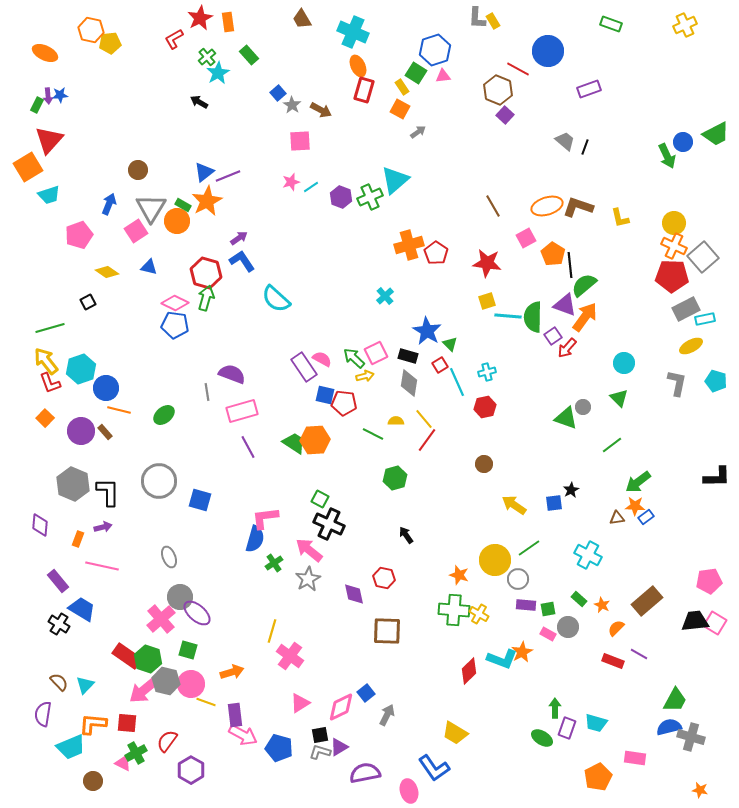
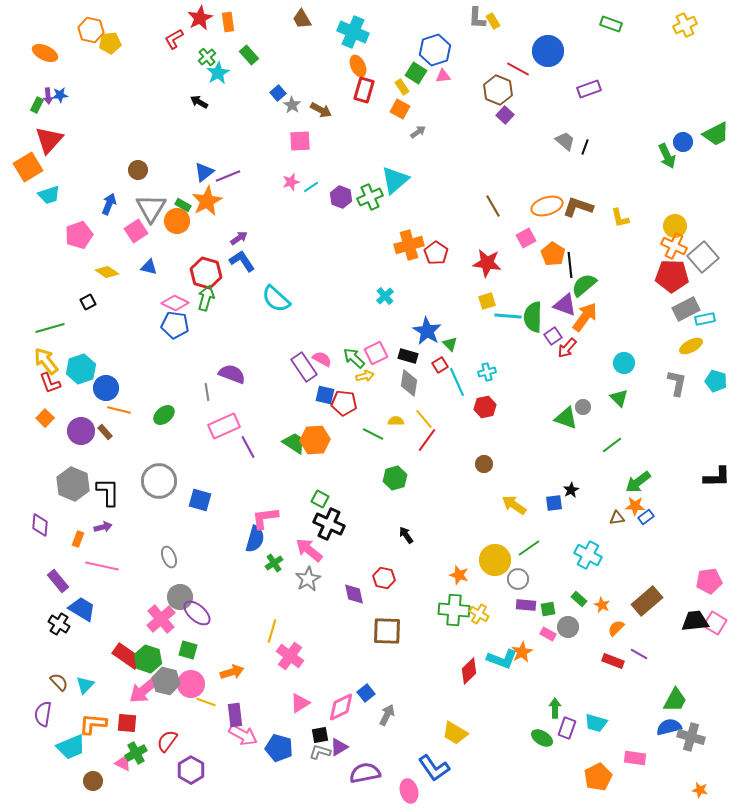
yellow circle at (674, 223): moved 1 px right, 3 px down
pink rectangle at (242, 411): moved 18 px left, 15 px down; rotated 8 degrees counterclockwise
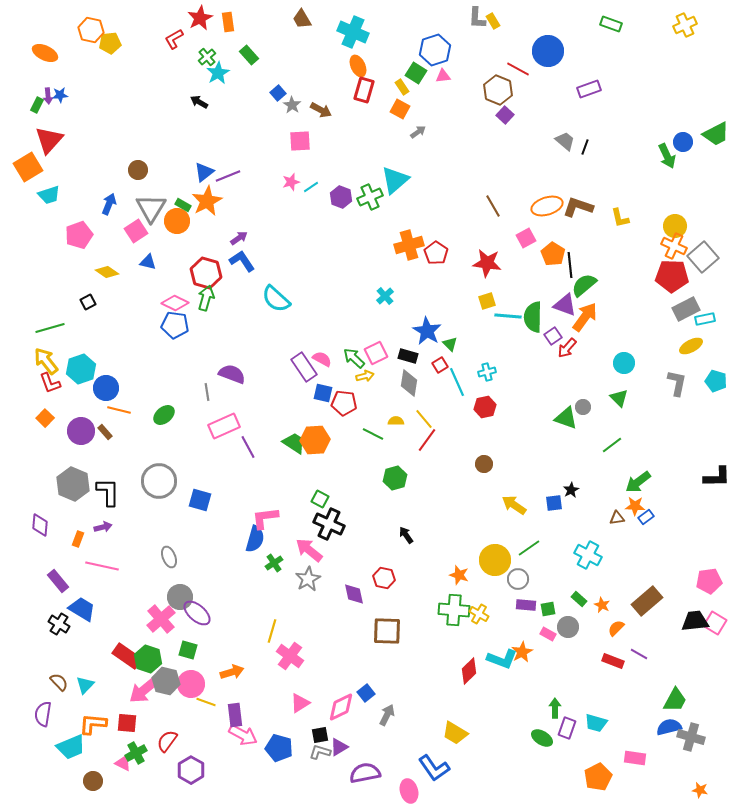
blue triangle at (149, 267): moved 1 px left, 5 px up
blue square at (325, 395): moved 2 px left, 2 px up
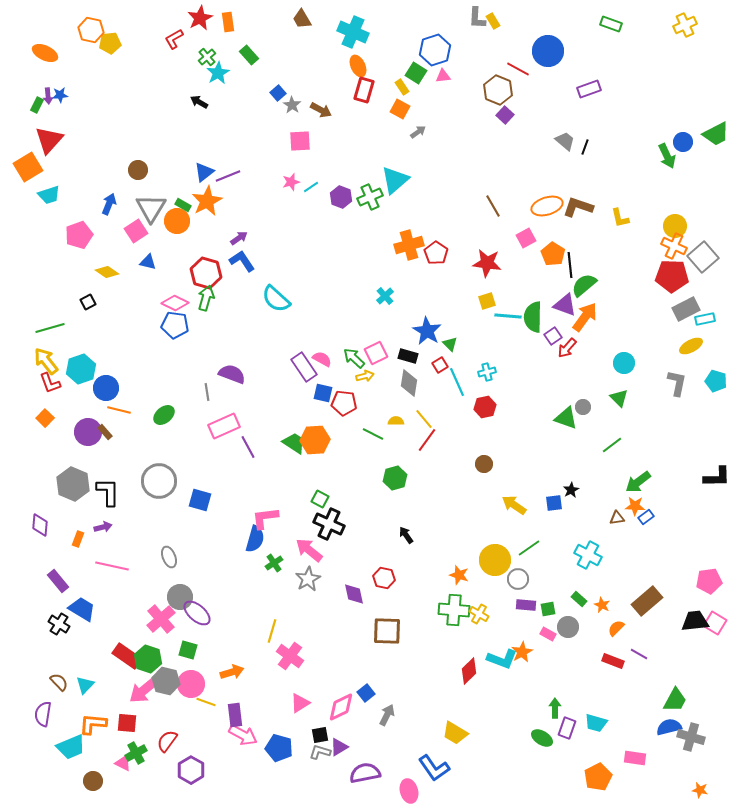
purple circle at (81, 431): moved 7 px right, 1 px down
pink line at (102, 566): moved 10 px right
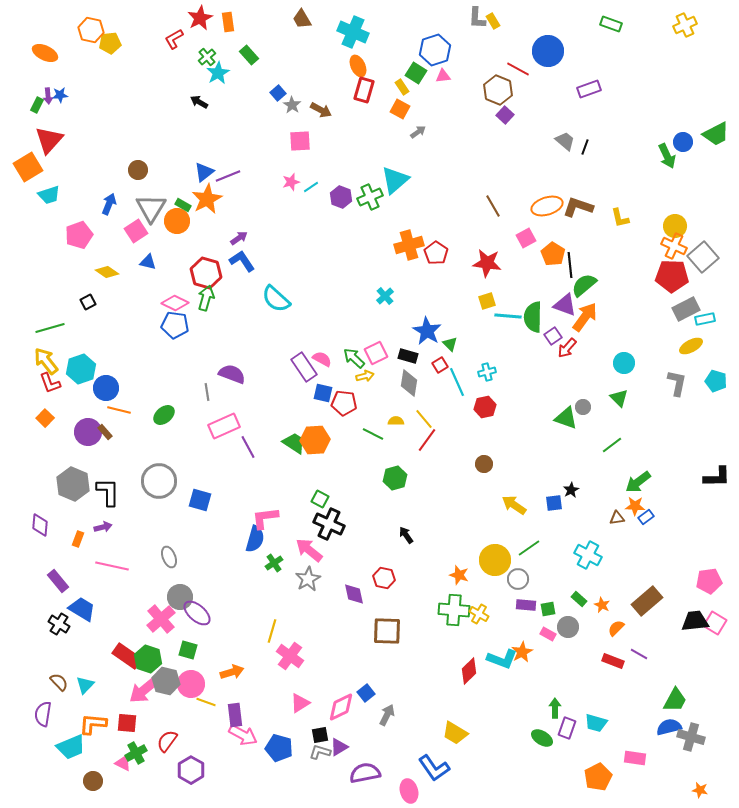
orange star at (207, 201): moved 2 px up
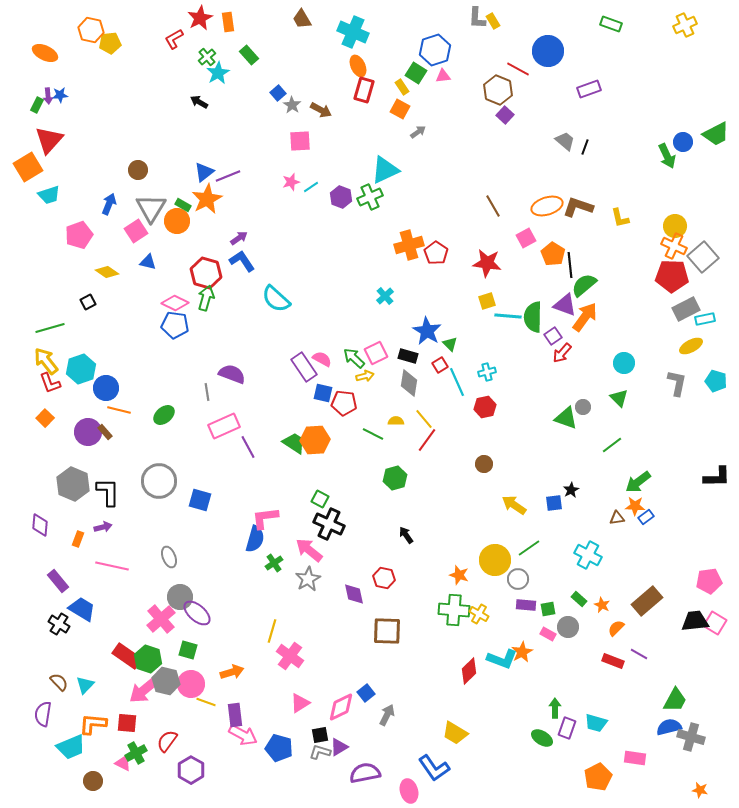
cyan triangle at (395, 180): moved 10 px left, 10 px up; rotated 16 degrees clockwise
red arrow at (567, 348): moved 5 px left, 5 px down
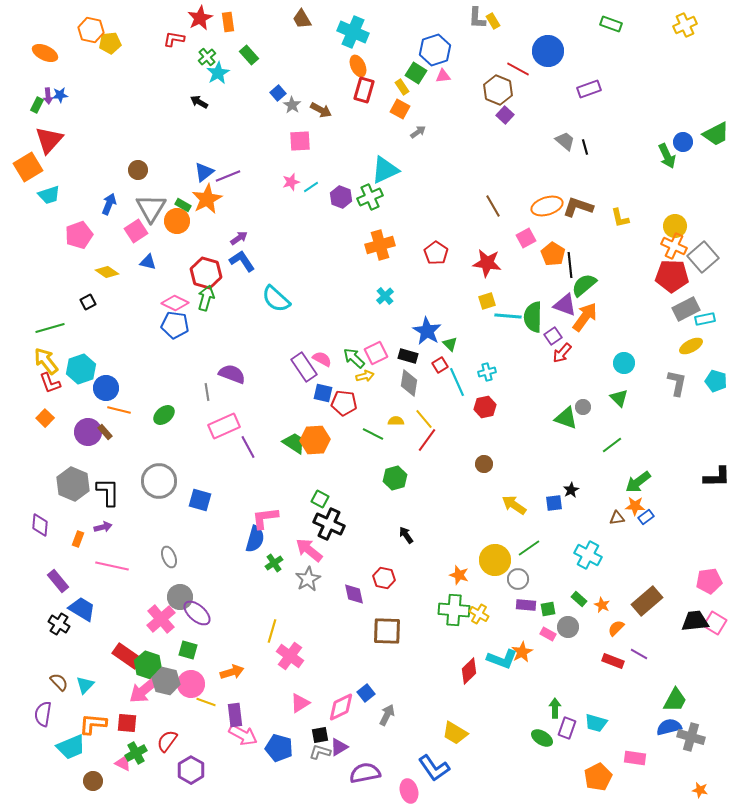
red L-shape at (174, 39): rotated 40 degrees clockwise
black line at (585, 147): rotated 35 degrees counterclockwise
orange cross at (409, 245): moved 29 px left
green hexagon at (148, 659): moved 6 px down
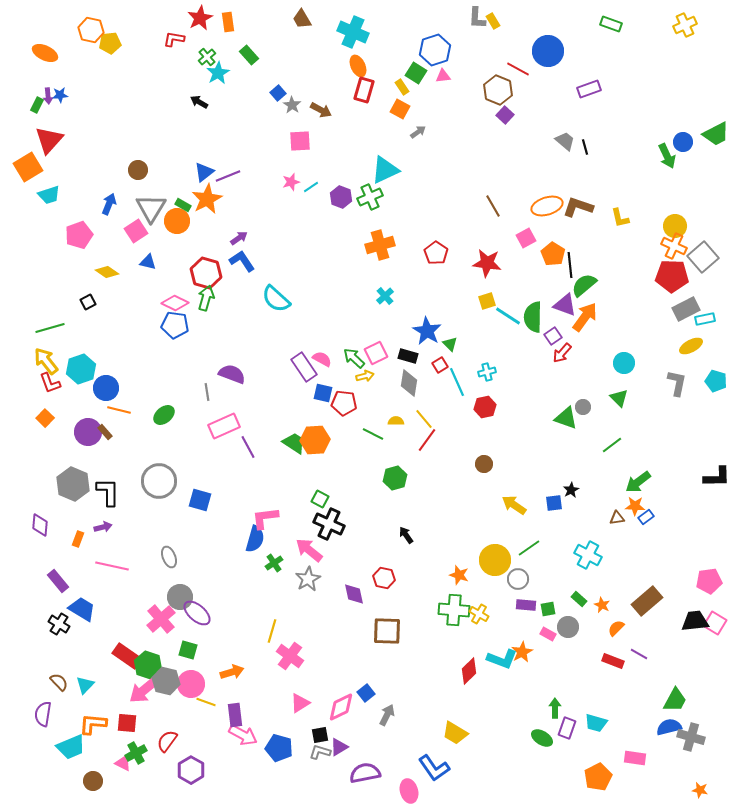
cyan line at (508, 316): rotated 28 degrees clockwise
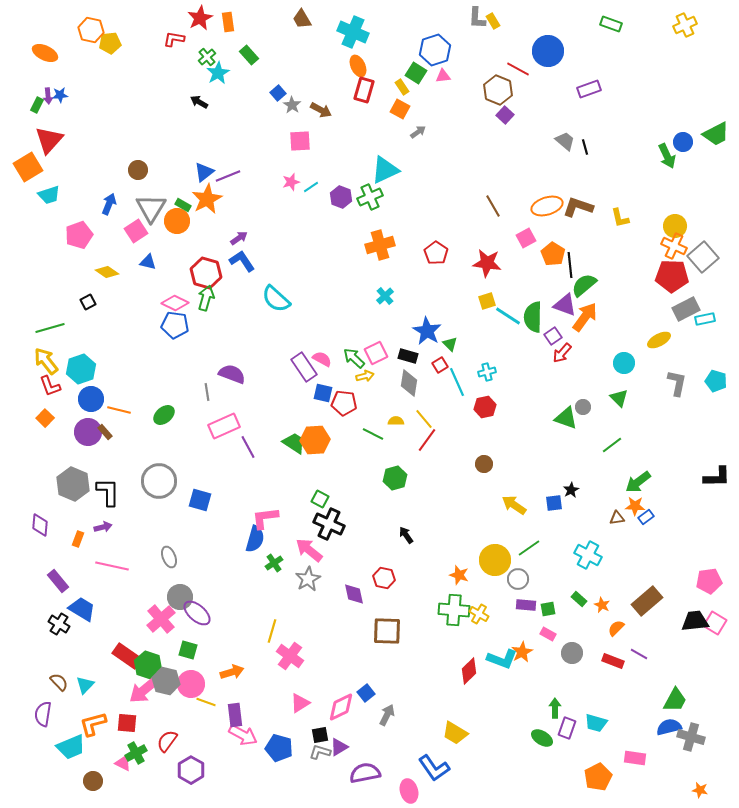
yellow ellipse at (691, 346): moved 32 px left, 6 px up
red L-shape at (50, 383): moved 3 px down
blue circle at (106, 388): moved 15 px left, 11 px down
gray circle at (568, 627): moved 4 px right, 26 px down
orange L-shape at (93, 724): rotated 20 degrees counterclockwise
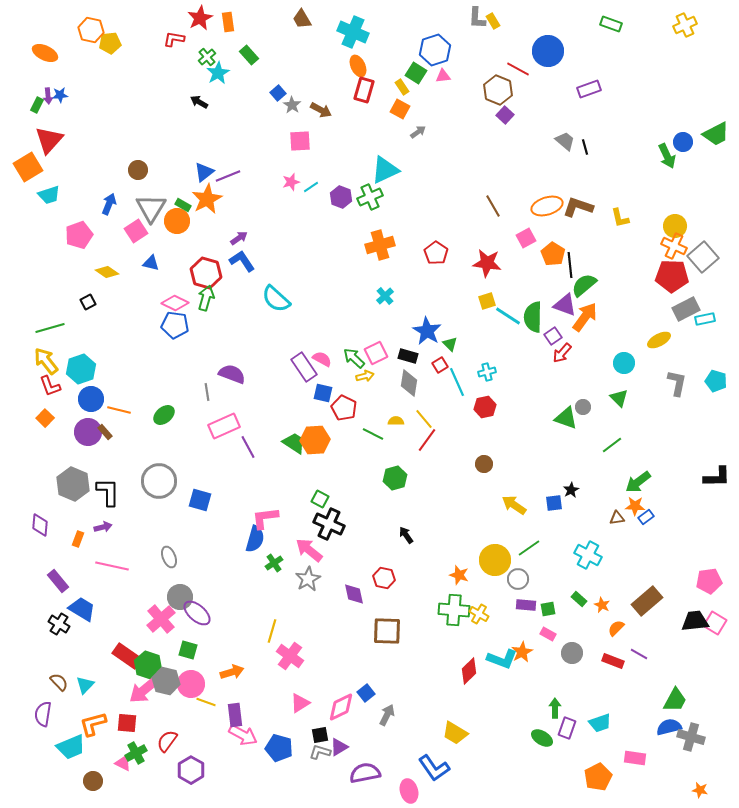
blue triangle at (148, 262): moved 3 px right, 1 px down
red pentagon at (344, 403): moved 5 px down; rotated 20 degrees clockwise
cyan trapezoid at (596, 723): moved 4 px right; rotated 35 degrees counterclockwise
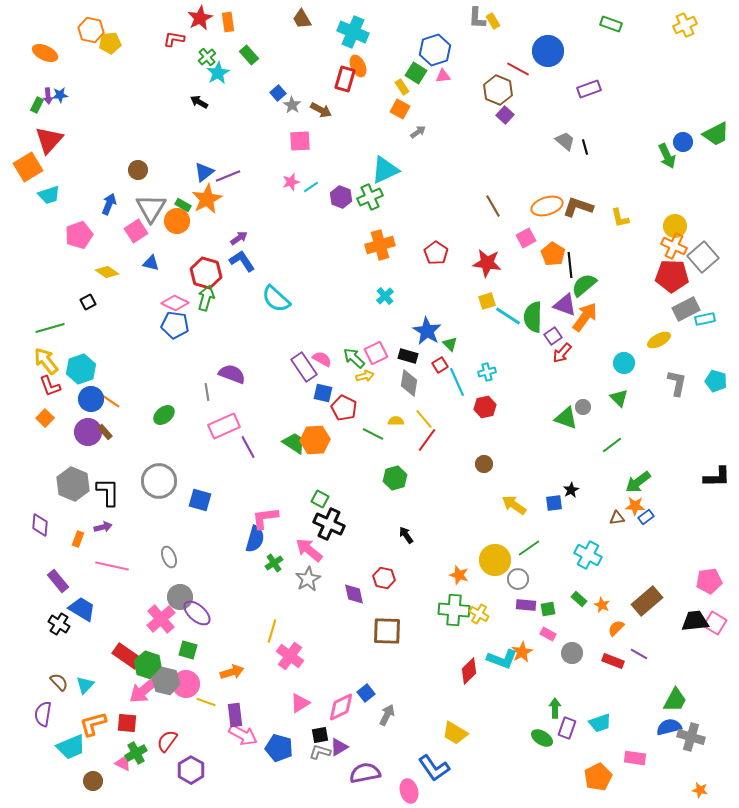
red rectangle at (364, 90): moved 19 px left, 11 px up
orange line at (119, 410): moved 10 px left, 10 px up; rotated 20 degrees clockwise
pink circle at (191, 684): moved 5 px left
